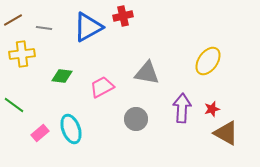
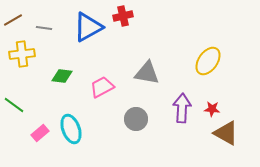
red star: rotated 21 degrees clockwise
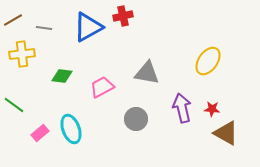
purple arrow: rotated 16 degrees counterclockwise
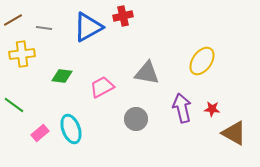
yellow ellipse: moved 6 px left
brown triangle: moved 8 px right
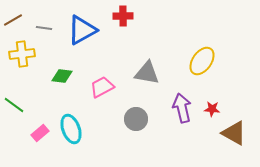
red cross: rotated 12 degrees clockwise
blue triangle: moved 6 px left, 3 px down
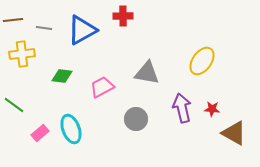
brown line: rotated 24 degrees clockwise
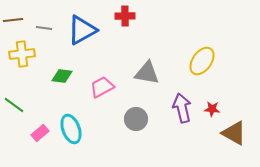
red cross: moved 2 px right
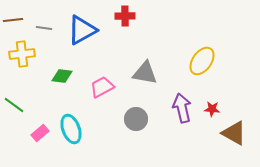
gray triangle: moved 2 px left
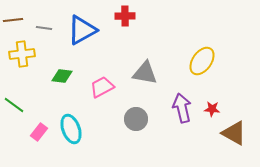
pink rectangle: moved 1 px left, 1 px up; rotated 12 degrees counterclockwise
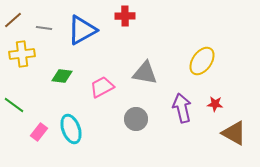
brown line: rotated 36 degrees counterclockwise
red star: moved 3 px right, 5 px up
